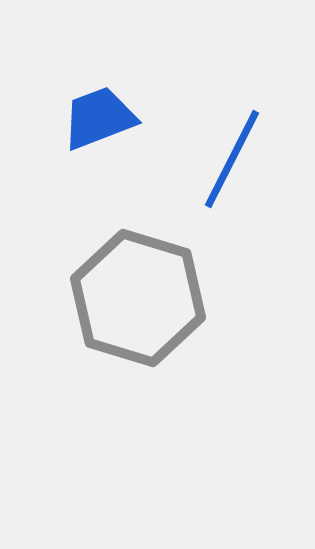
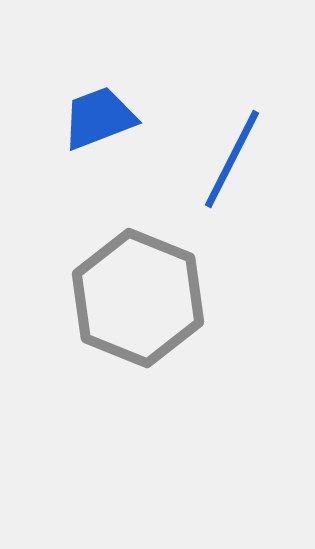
gray hexagon: rotated 5 degrees clockwise
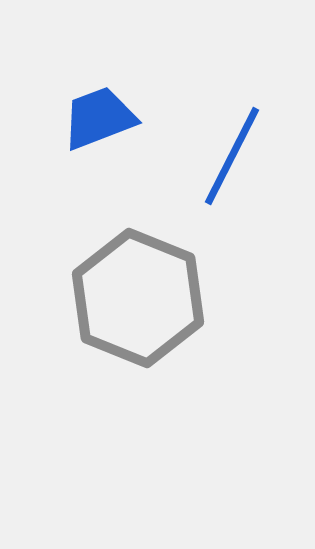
blue line: moved 3 px up
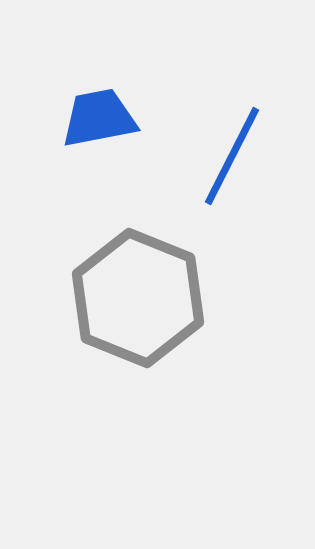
blue trapezoid: rotated 10 degrees clockwise
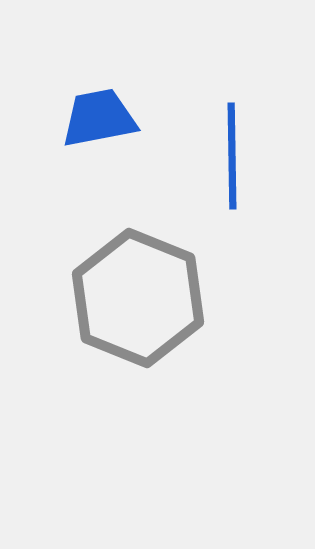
blue line: rotated 28 degrees counterclockwise
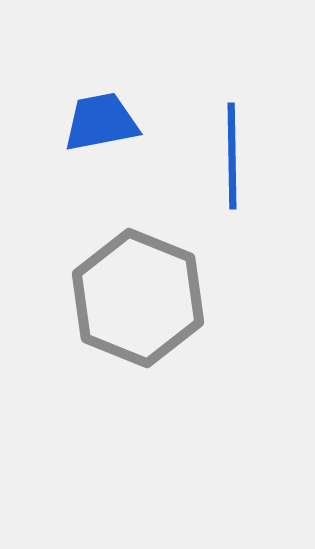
blue trapezoid: moved 2 px right, 4 px down
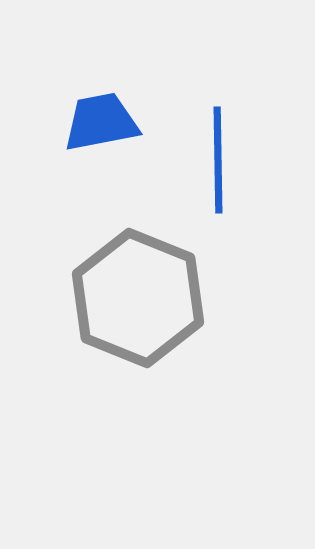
blue line: moved 14 px left, 4 px down
